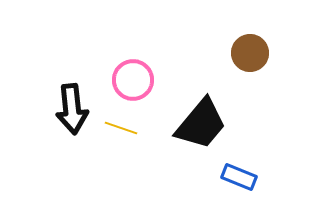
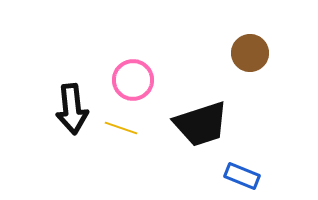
black trapezoid: rotated 32 degrees clockwise
blue rectangle: moved 3 px right, 1 px up
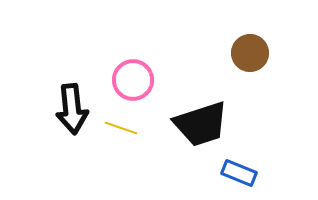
blue rectangle: moved 3 px left, 3 px up
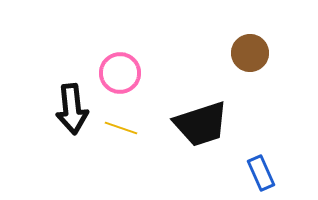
pink circle: moved 13 px left, 7 px up
blue rectangle: moved 22 px right; rotated 44 degrees clockwise
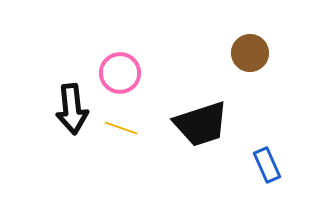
blue rectangle: moved 6 px right, 8 px up
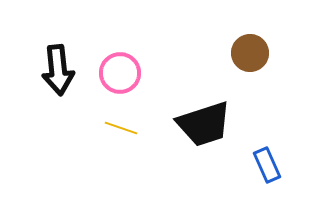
black arrow: moved 14 px left, 39 px up
black trapezoid: moved 3 px right
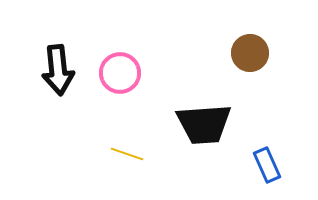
black trapezoid: rotated 14 degrees clockwise
yellow line: moved 6 px right, 26 px down
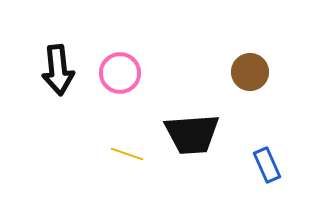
brown circle: moved 19 px down
black trapezoid: moved 12 px left, 10 px down
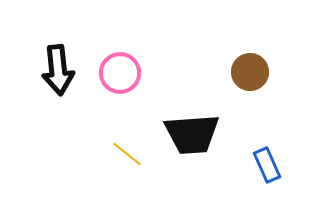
yellow line: rotated 20 degrees clockwise
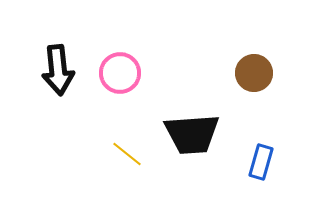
brown circle: moved 4 px right, 1 px down
blue rectangle: moved 6 px left, 3 px up; rotated 40 degrees clockwise
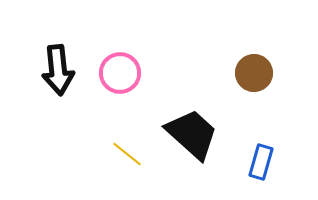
black trapezoid: rotated 134 degrees counterclockwise
